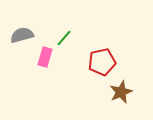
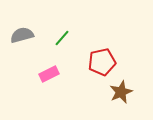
green line: moved 2 px left
pink rectangle: moved 4 px right, 17 px down; rotated 48 degrees clockwise
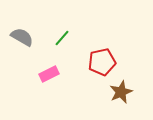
gray semicircle: moved 2 px down; rotated 45 degrees clockwise
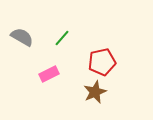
brown star: moved 26 px left
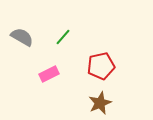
green line: moved 1 px right, 1 px up
red pentagon: moved 1 px left, 4 px down
brown star: moved 5 px right, 11 px down
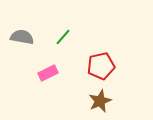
gray semicircle: rotated 20 degrees counterclockwise
pink rectangle: moved 1 px left, 1 px up
brown star: moved 2 px up
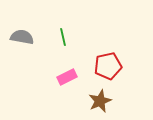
green line: rotated 54 degrees counterclockwise
red pentagon: moved 7 px right
pink rectangle: moved 19 px right, 4 px down
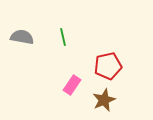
pink rectangle: moved 5 px right, 8 px down; rotated 30 degrees counterclockwise
brown star: moved 4 px right, 1 px up
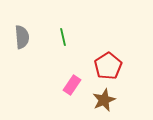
gray semicircle: rotated 75 degrees clockwise
red pentagon: rotated 20 degrees counterclockwise
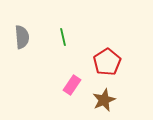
red pentagon: moved 1 px left, 4 px up
